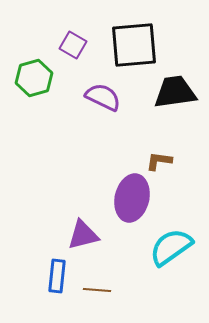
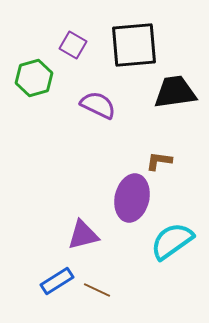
purple semicircle: moved 5 px left, 8 px down
cyan semicircle: moved 1 px right, 6 px up
blue rectangle: moved 5 px down; rotated 52 degrees clockwise
brown line: rotated 20 degrees clockwise
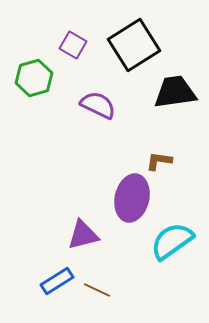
black square: rotated 27 degrees counterclockwise
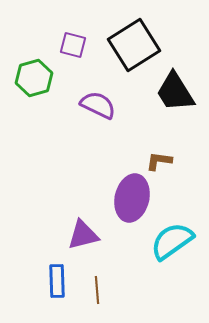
purple square: rotated 16 degrees counterclockwise
black trapezoid: rotated 114 degrees counterclockwise
blue rectangle: rotated 60 degrees counterclockwise
brown line: rotated 60 degrees clockwise
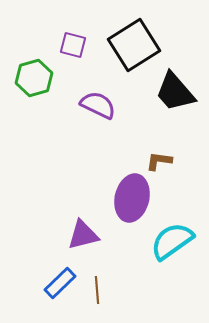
black trapezoid: rotated 9 degrees counterclockwise
blue rectangle: moved 3 px right, 2 px down; rotated 48 degrees clockwise
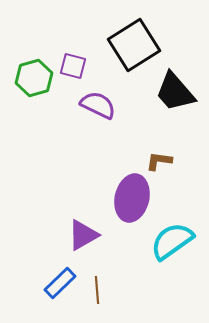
purple square: moved 21 px down
purple triangle: rotated 16 degrees counterclockwise
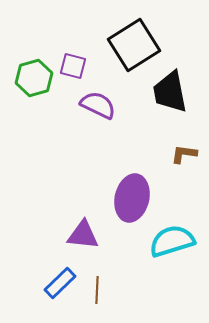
black trapezoid: moved 5 px left; rotated 30 degrees clockwise
brown L-shape: moved 25 px right, 7 px up
purple triangle: rotated 36 degrees clockwise
cyan semicircle: rotated 18 degrees clockwise
brown line: rotated 8 degrees clockwise
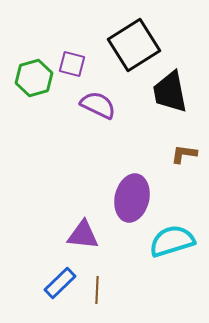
purple square: moved 1 px left, 2 px up
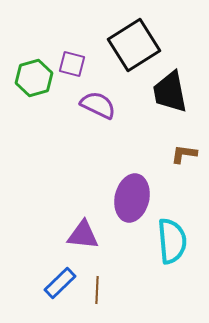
cyan semicircle: rotated 102 degrees clockwise
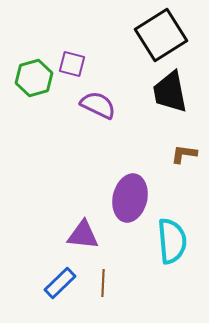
black square: moved 27 px right, 10 px up
purple ellipse: moved 2 px left
brown line: moved 6 px right, 7 px up
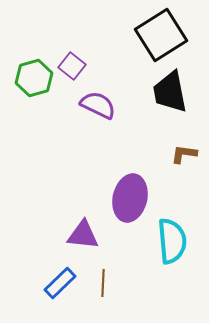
purple square: moved 2 px down; rotated 24 degrees clockwise
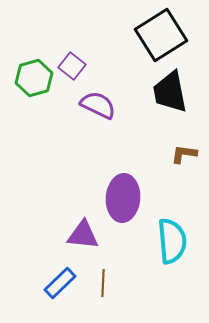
purple ellipse: moved 7 px left; rotated 9 degrees counterclockwise
